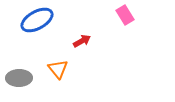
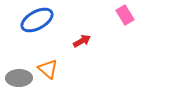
orange triangle: moved 10 px left; rotated 10 degrees counterclockwise
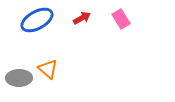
pink rectangle: moved 4 px left, 4 px down
red arrow: moved 23 px up
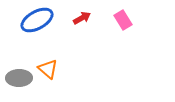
pink rectangle: moved 2 px right, 1 px down
